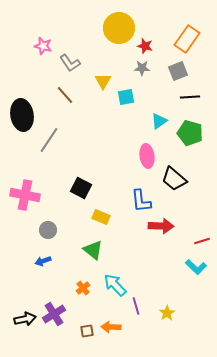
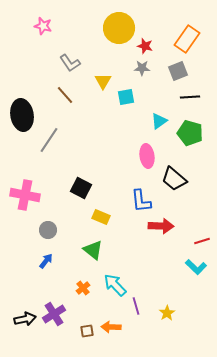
pink star: moved 20 px up
blue arrow: moved 3 px right; rotated 147 degrees clockwise
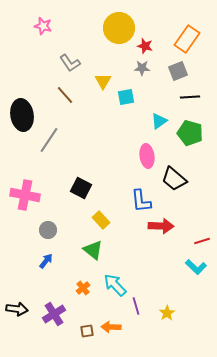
yellow rectangle: moved 3 px down; rotated 24 degrees clockwise
black arrow: moved 8 px left, 10 px up; rotated 20 degrees clockwise
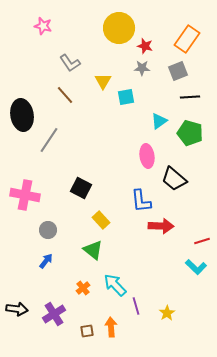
orange arrow: rotated 84 degrees clockwise
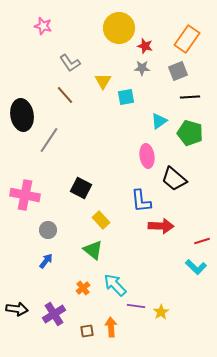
purple line: rotated 66 degrees counterclockwise
yellow star: moved 6 px left, 1 px up
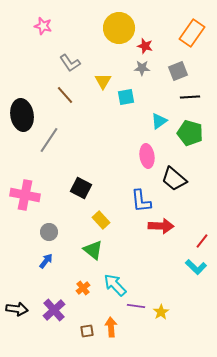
orange rectangle: moved 5 px right, 6 px up
gray circle: moved 1 px right, 2 px down
red line: rotated 35 degrees counterclockwise
purple cross: moved 4 px up; rotated 10 degrees counterclockwise
